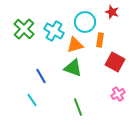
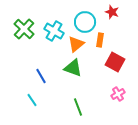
orange triangle: moved 1 px right, 1 px up; rotated 24 degrees counterclockwise
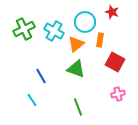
green cross: rotated 20 degrees clockwise
green triangle: moved 3 px right, 1 px down
pink cross: rotated 16 degrees clockwise
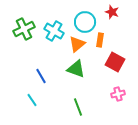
orange triangle: moved 1 px right
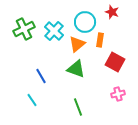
cyan cross: rotated 12 degrees clockwise
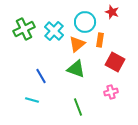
pink cross: moved 7 px left, 2 px up
cyan line: rotated 40 degrees counterclockwise
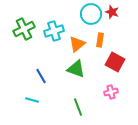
cyan circle: moved 6 px right, 8 px up
cyan cross: rotated 30 degrees clockwise
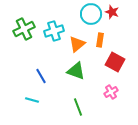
green triangle: moved 2 px down
pink cross: rotated 16 degrees counterclockwise
